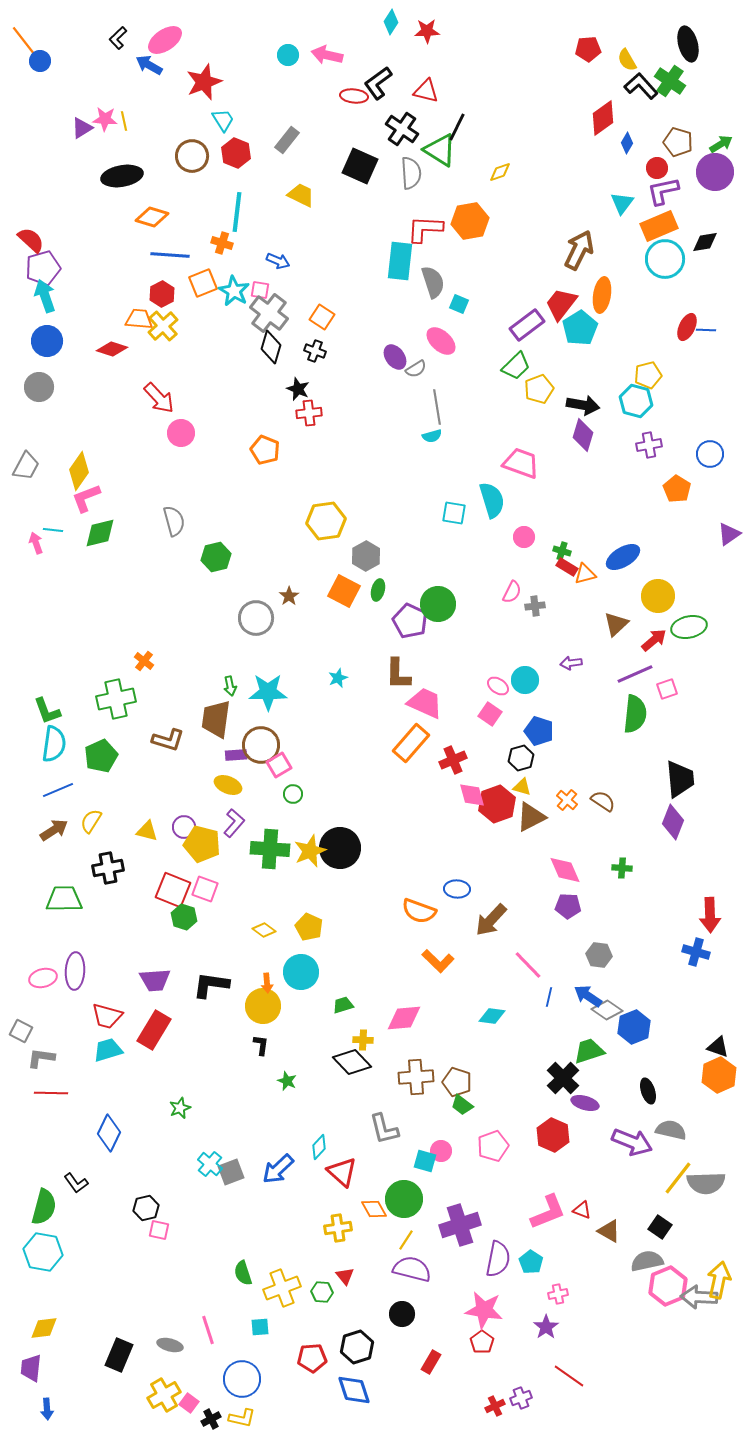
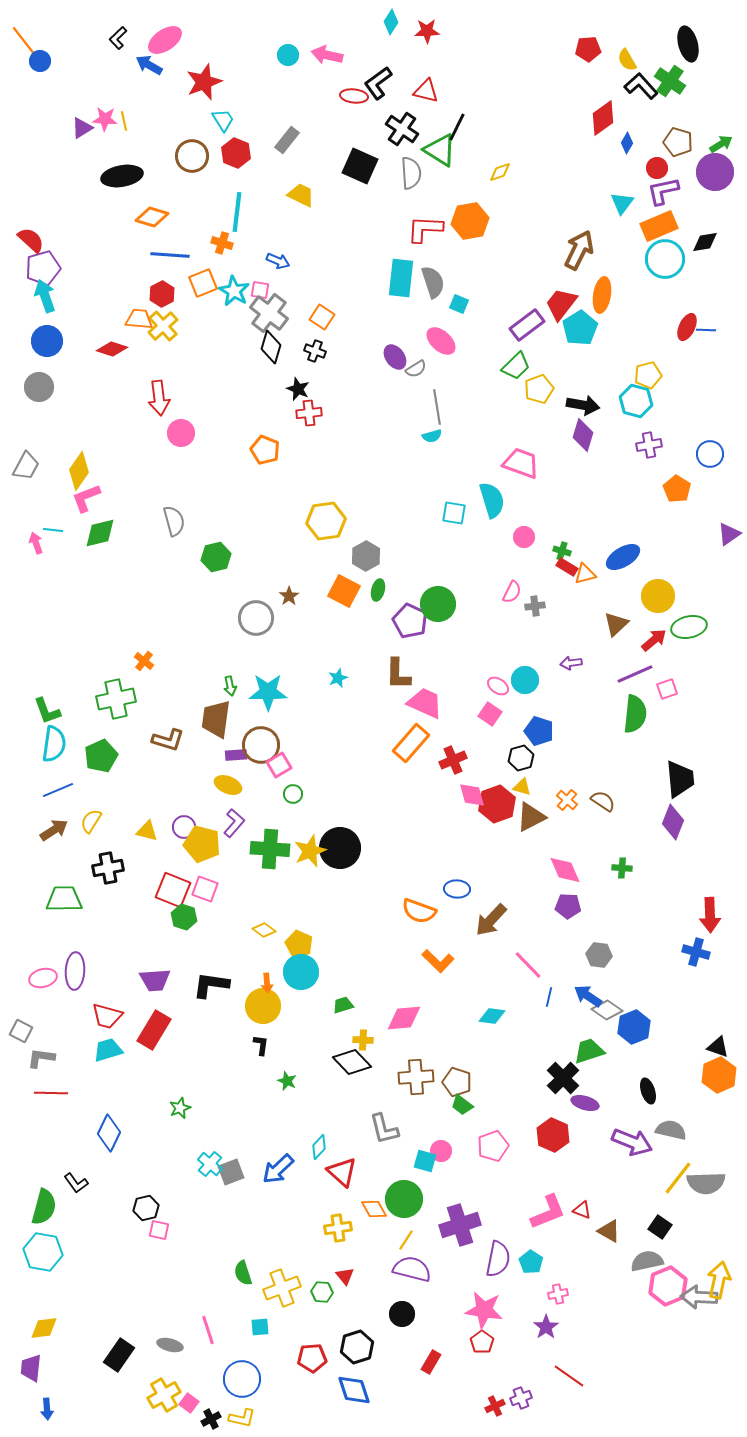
cyan rectangle at (400, 261): moved 1 px right, 17 px down
red arrow at (159, 398): rotated 36 degrees clockwise
yellow pentagon at (309, 927): moved 10 px left, 17 px down
black rectangle at (119, 1355): rotated 12 degrees clockwise
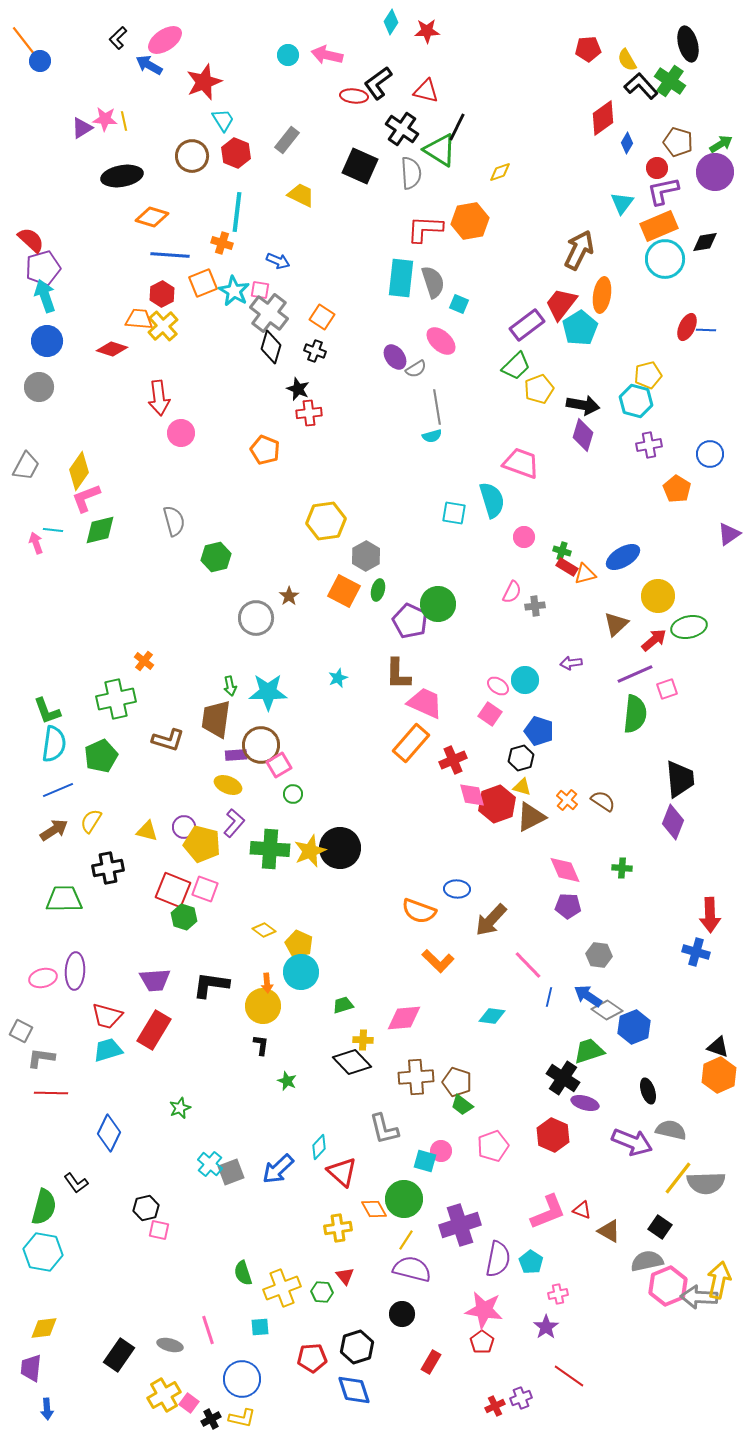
green diamond at (100, 533): moved 3 px up
black cross at (563, 1078): rotated 12 degrees counterclockwise
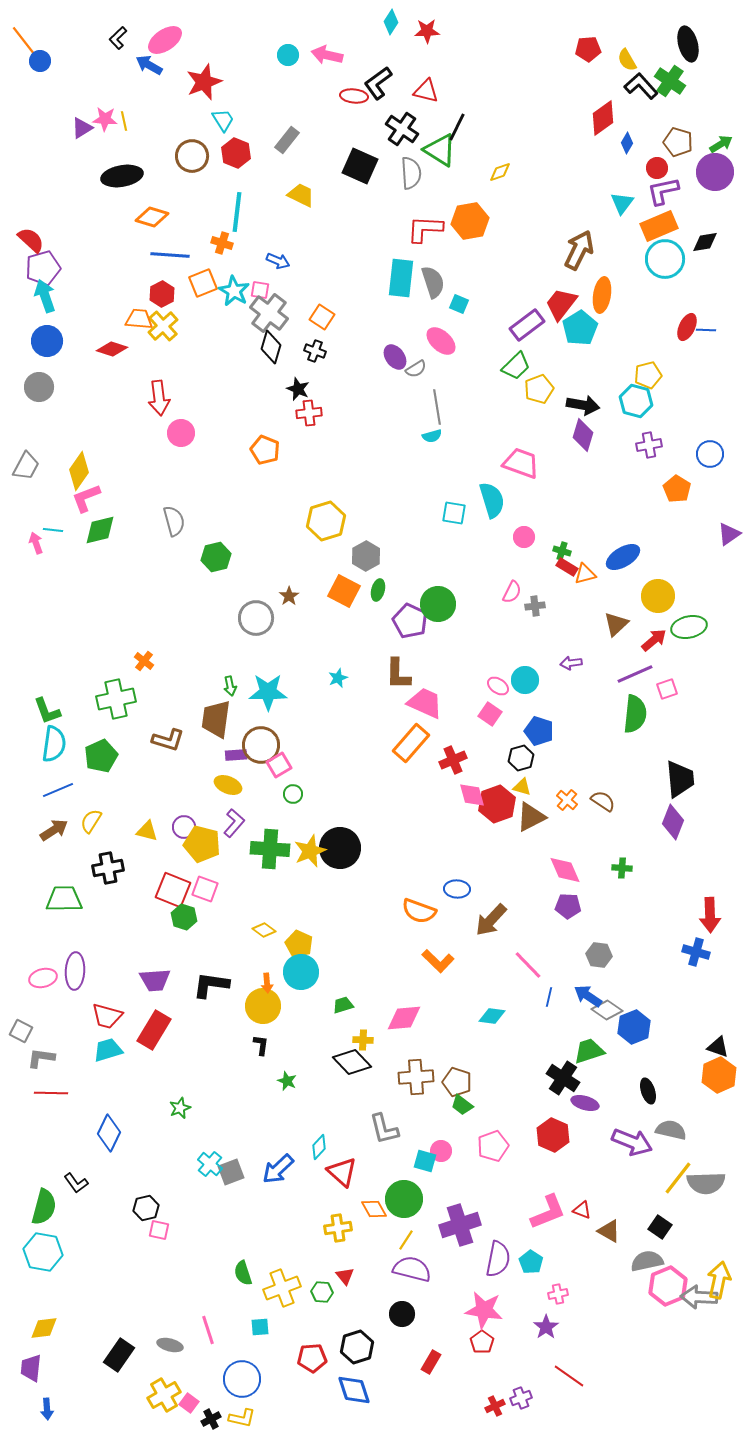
yellow hexagon at (326, 521): rotated 9 degrees counterclockwise
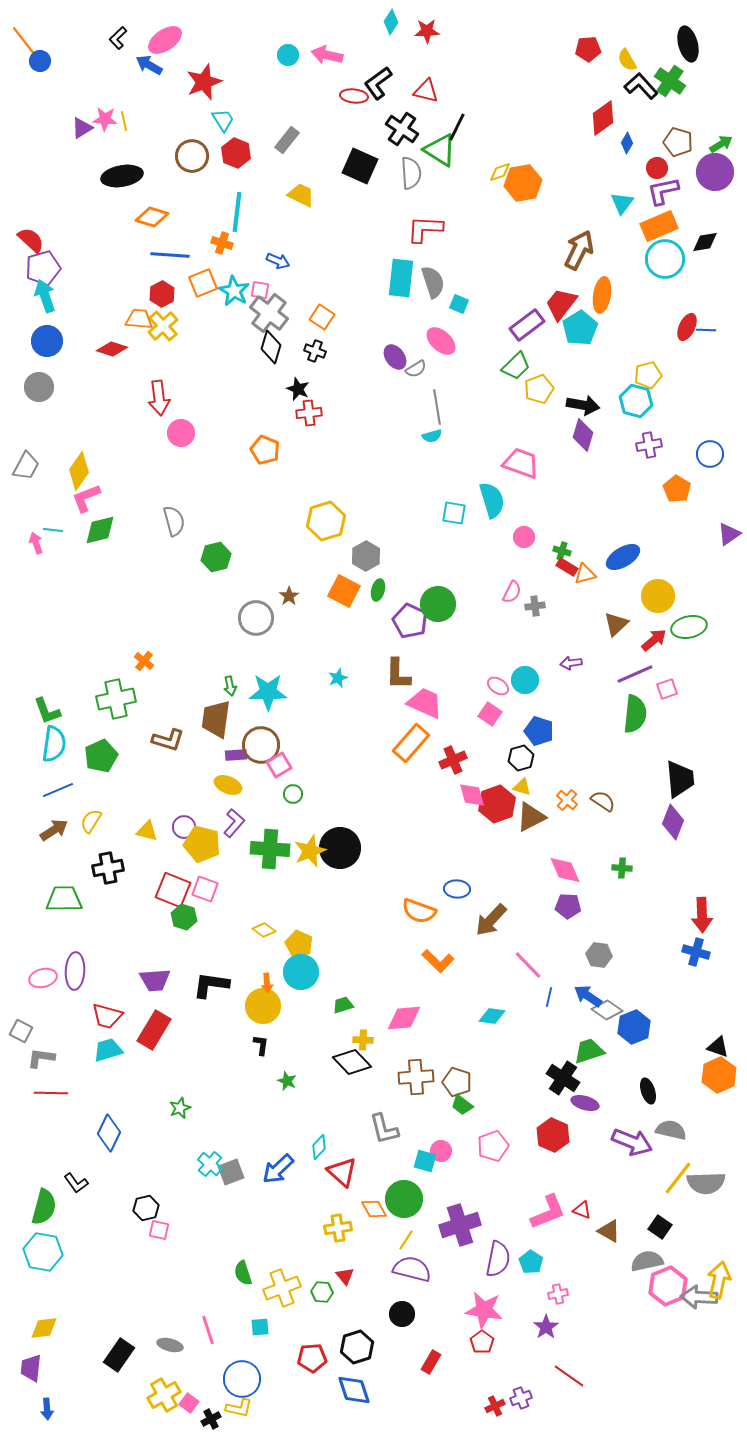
orange hexagon at (470, 221): moved 53 px right, 38 px up
red arrow at (710, 915): moved 8 px left
yellow L-shape at (242, 1418): moved 3 px left, 10 px up
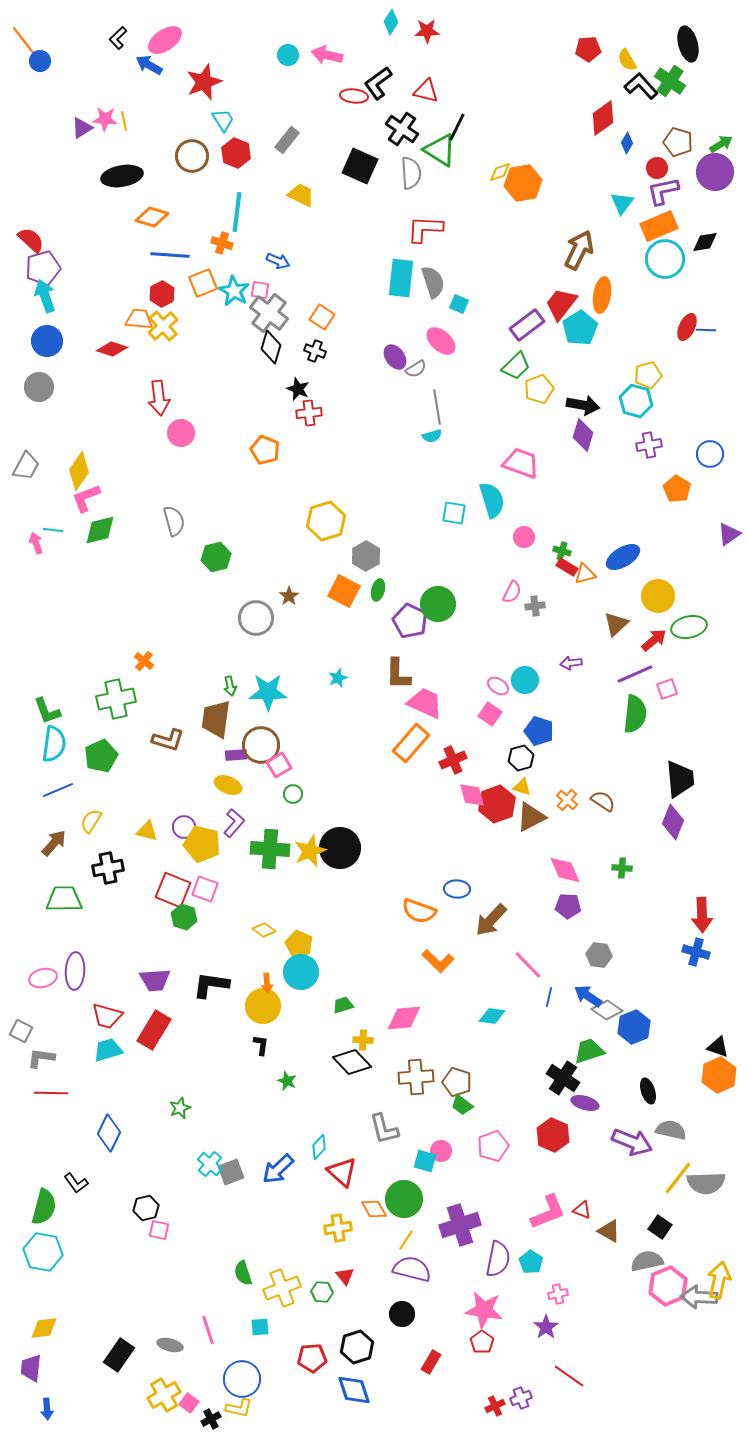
brown arrow at (54, 830): moved 13 px down; rotated 16 degrees counterclockwise
